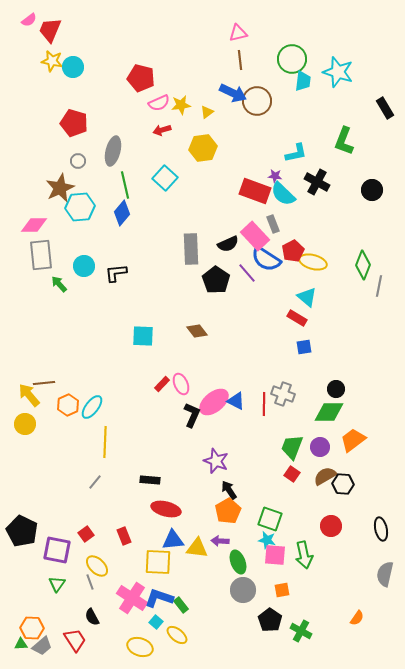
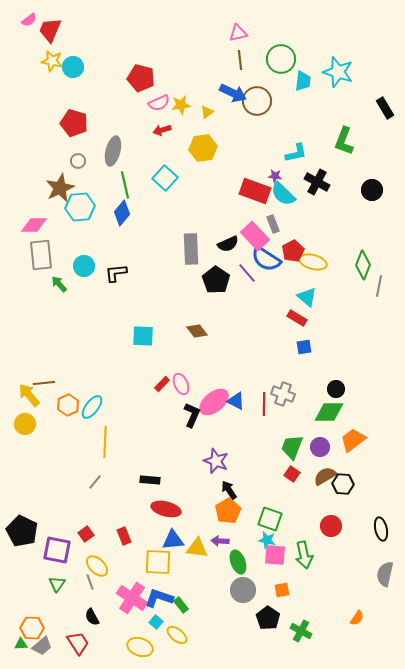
green circle at (292, 59): moved 11 px left
black pentagon at (270, 620): moved 2 px left, 2 px up
red trapezoid at (75, 640): moved 3 px right, 3 px down
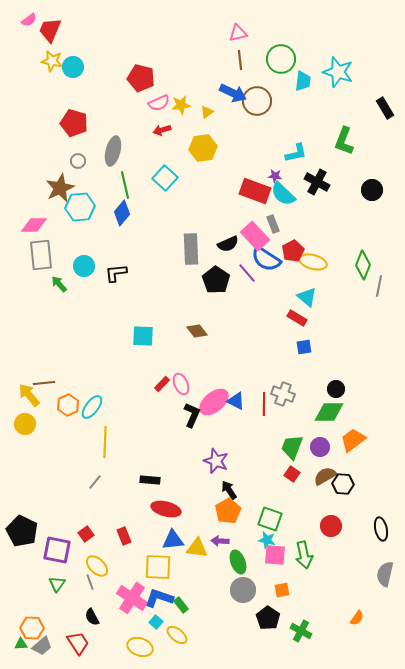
yellow square at (158, 562): moved 5 px down
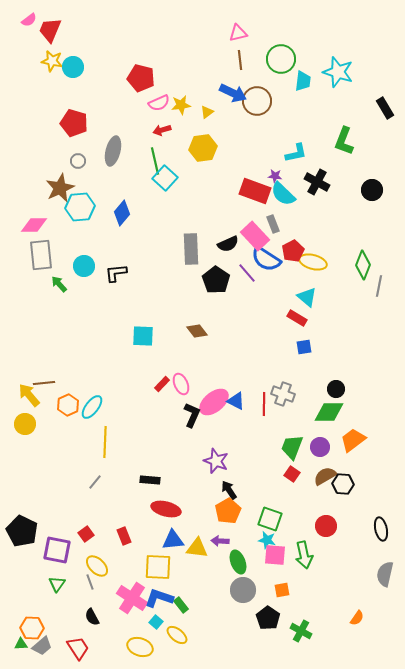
green line at (125, 185): moved 30 px right, 24 px up
red circle at (331, 526): moved 5 px left
red trapezoid at (78, 643): moved 5 px down
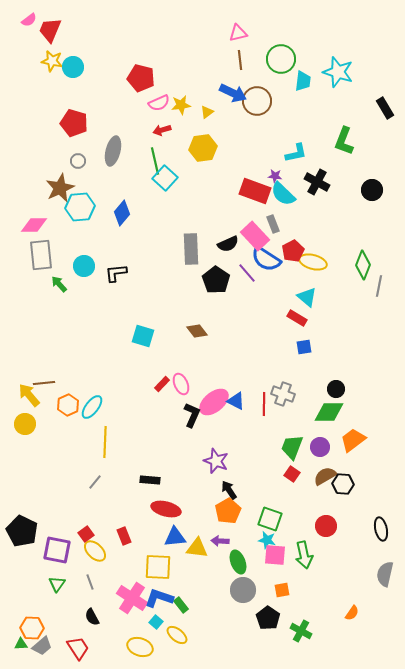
cyan square at (143, 336): rotated 15 degrees clockwise
blue triangle at (173, 540): moved 2 px right, 3 px up
yellow ellipse at (97, 566): moved 2 px left, 15 px up
orange semicircle at (357, 618): moved 5 px left, 5 px up
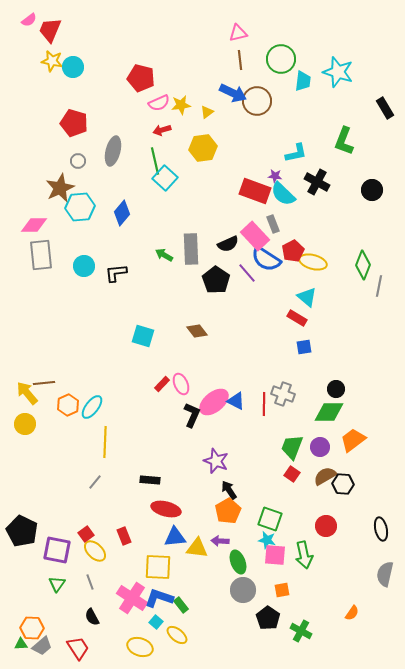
green arrow at (59, 284): moved 105 px right, 29 px up; rotated 18 degrees counterclockwise
yellow arrow at (29, 395): moved 2 px left, 2 px up
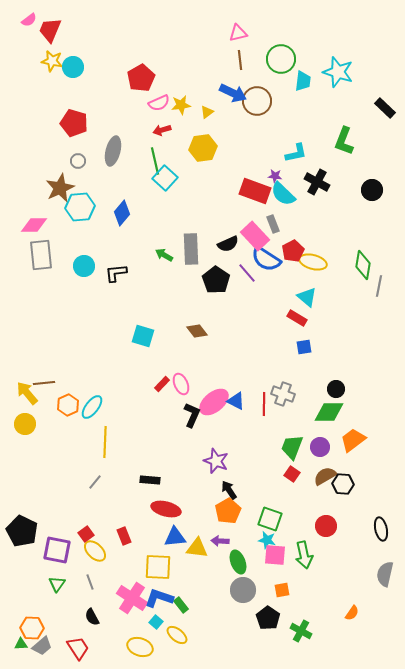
red pentagon at (141, 78): rotated 28 degrees clockwise
black rectangle at (385, 108): rotated 15 degrees counterclockwise
green diamond at (363, 265): rotated 12 degrees counterclockwise
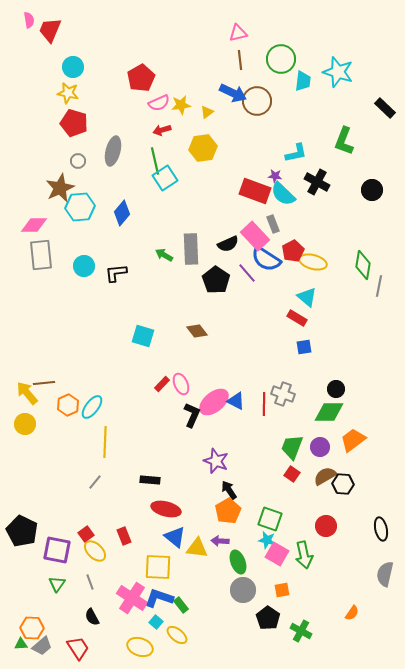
pink semicircle at (29, 20): rotated 63 degrees counterclockwise
yellow star at (52, 61): moved 16 px right, 32 px down
cyan square at (165, 178): rotated 15 degrees clockwise
blue triangle at (175, 537): rotated 45 degrees clockwise
pink square at (275, 555): moved 2 px right, 1 px up; rotated 25 degrees clockwise
